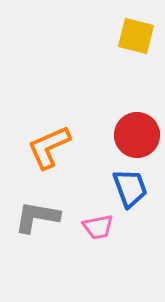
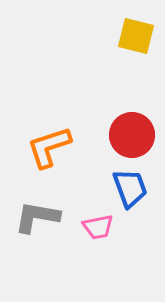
red circle: moved 5 px left
orange L-shape: rotated 6 degrees clockwise
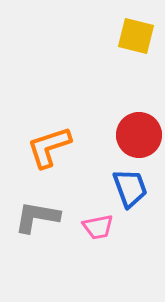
red circle: moved 7 px right
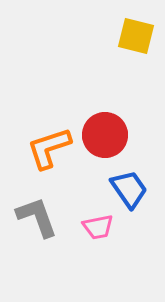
red circle: moved 34 px left
orange L-shape: moved 1 px down
blue trapezoid: moved 1 px left, 1 px down; rotated 15 degrees counterclockwise
gray L-shape: rotated 60 degrees clockwise
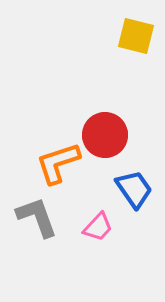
orange L-shape: moved 9 px right, 15 px down
blue trapezoid: moved 5 px right
pink trapezoid: rotated 36 degrees counterclockwise
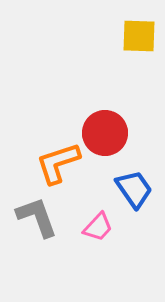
yellow square: moved 3 px right; rotated 12 degrees counterclockwise
red circle: moved 2 px up
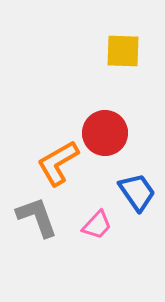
yellow square: moved 16 px left, 15 px down
orange L-shape: rotated 12 degrees counterclockwise
blue trapezoid: moved 3 px right, 3 px down
pink trapezoid: moved 1 px left, 2 px up
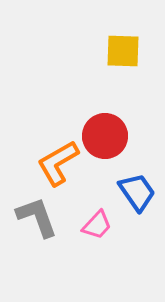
red circle: moved 3 px down
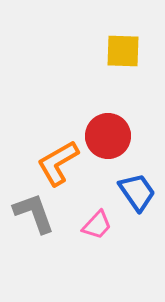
red circle: moved 3 px right
gray L-shape: moved 3 px left, 4 px up
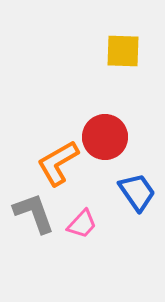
red circle: moved 3 px left, 1 px down
pink trapezoid: moved 15 px left, 1 px up
